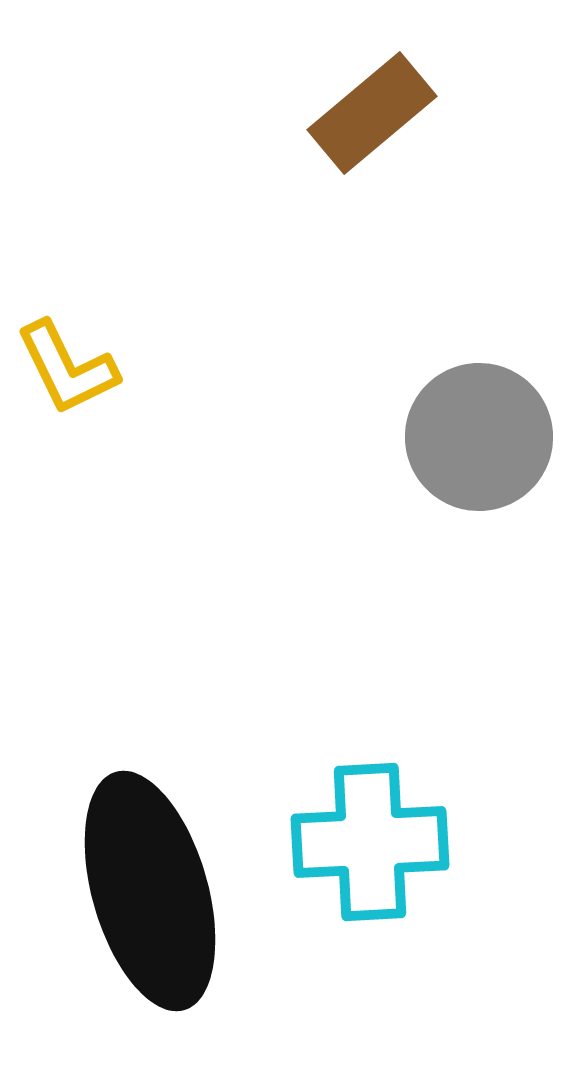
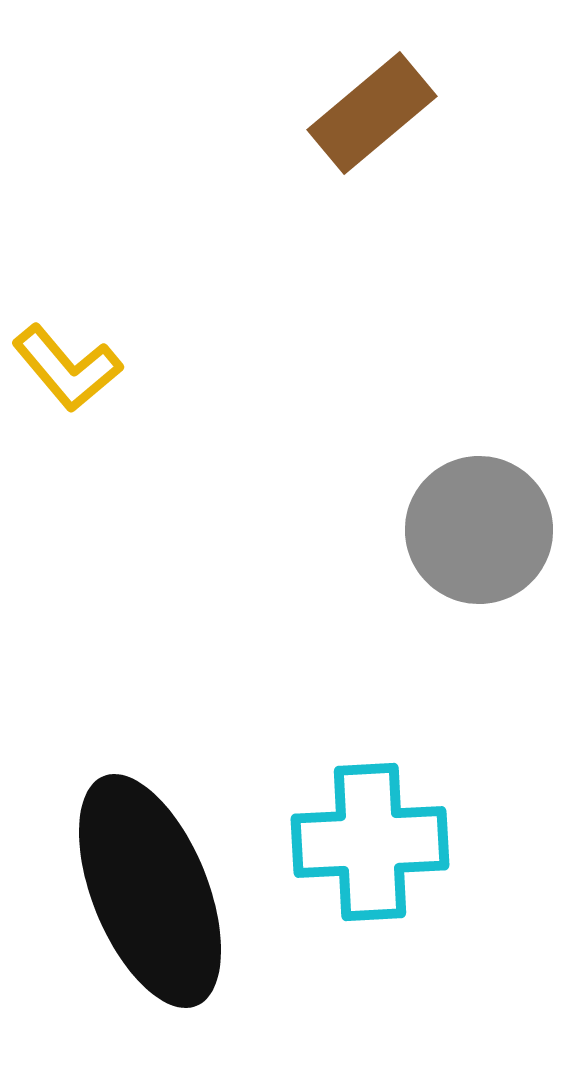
yellow L-shape: rotated 14 degrees counterclockwise
gray circle: moved 93 px down
black ellipse: rotated 6 degrees counterclockwise
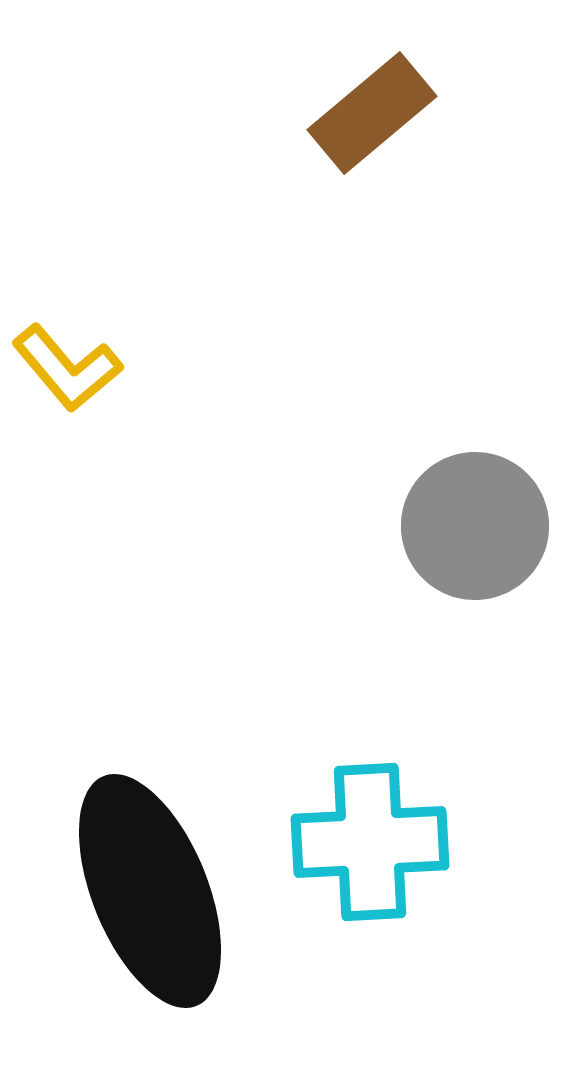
gray circle: moved 4 px left, 4 px up
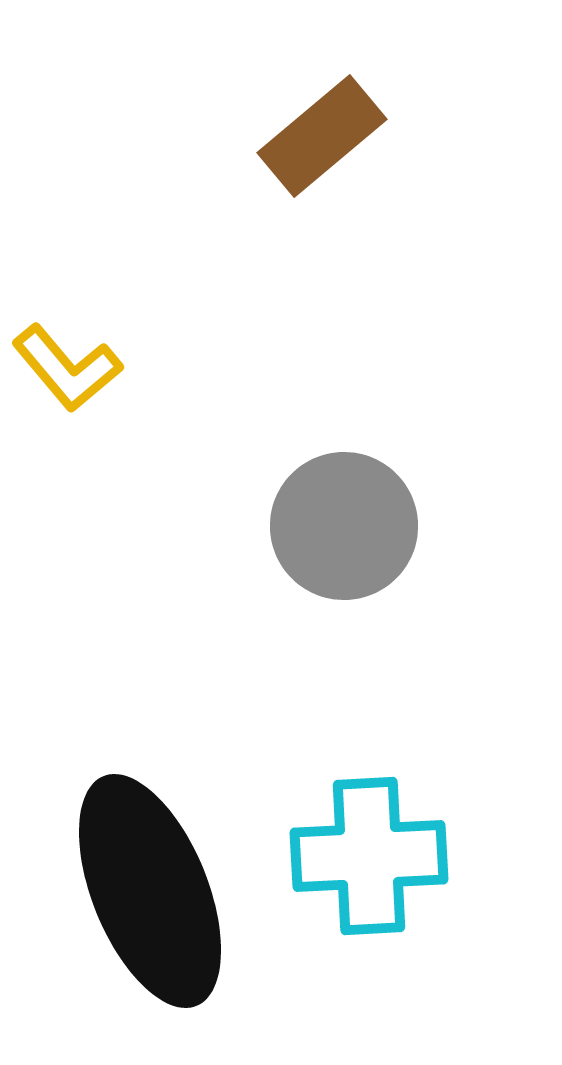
brown rectangle: moved 50 px left, 23 px down
gray circle: moved 131 px left
cyan cross: moved 1 px left, 14 px down
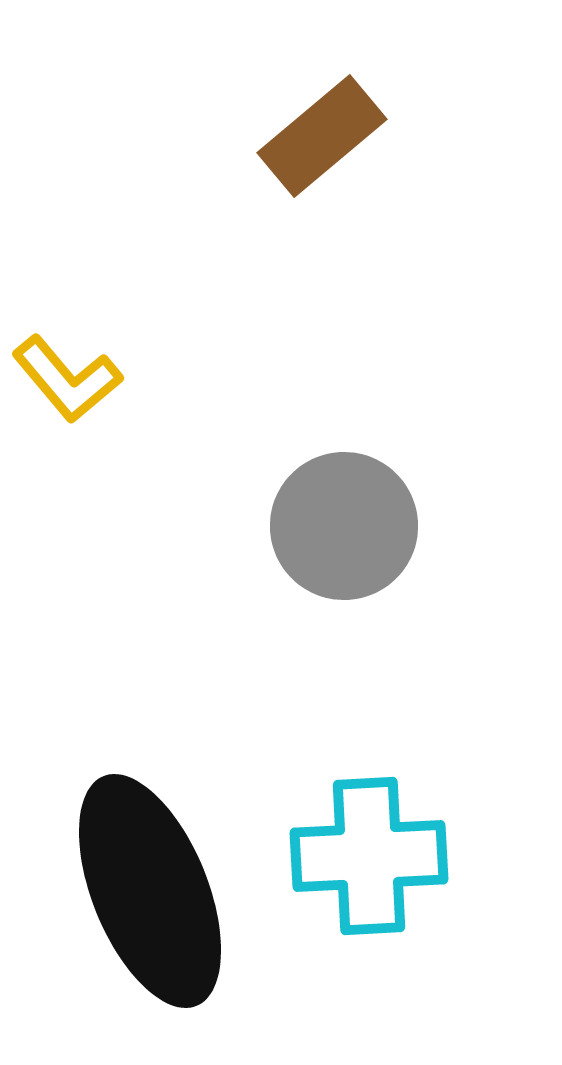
yellow L-shape: moved 11 px down
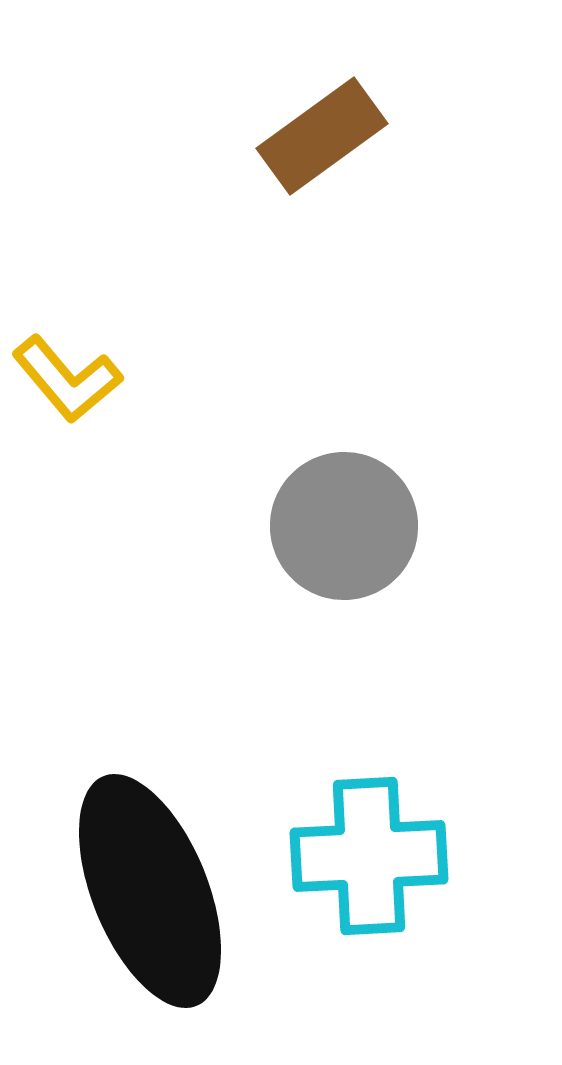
brown rectangle: rotated 4 degrees clockwise
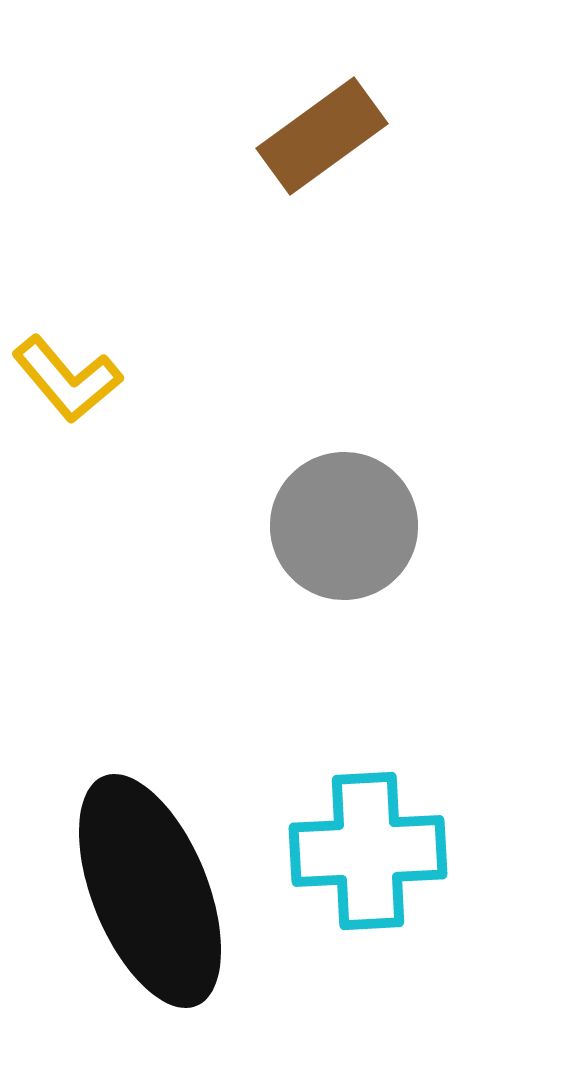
cyan cross: moved 1 px left, 5 px up
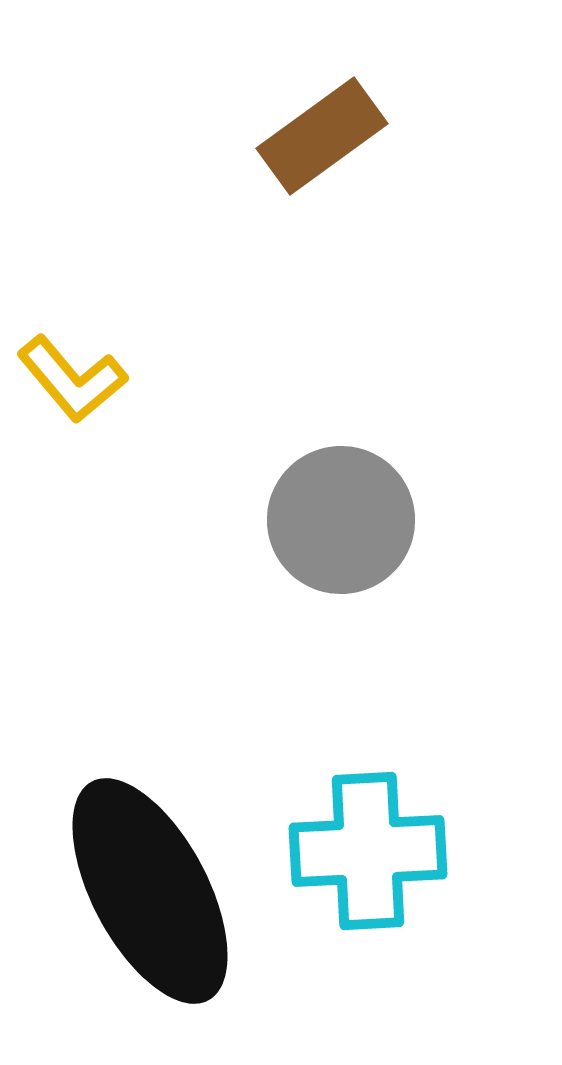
yellow L-shape: moved 5 px right
gray circle: moved 3 px left, 6 px up
black ellipse: rotated 6 degrees counterclockwise
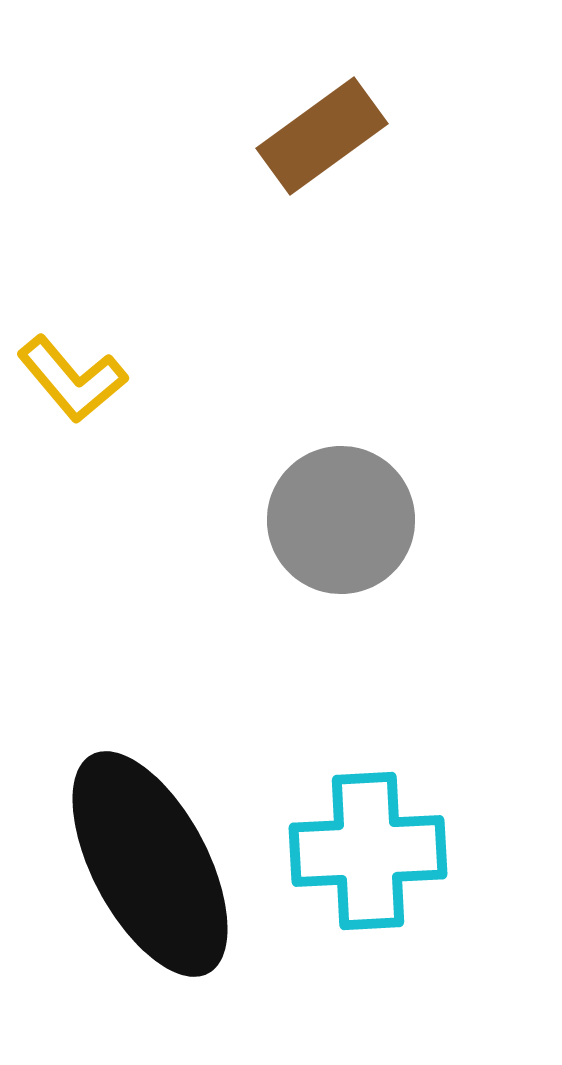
black ellipse: moved 27 px up
